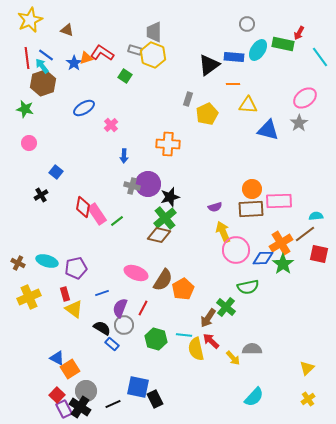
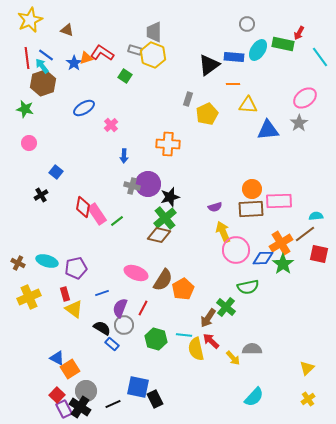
blue triangle at (268, 130): rotated 20 degrees counterclockwise
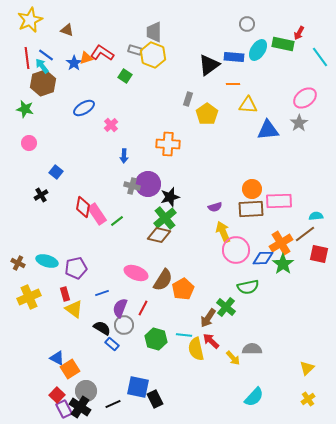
yellow pentagon at (207, 114): rotated 10 degrees counterclockwise
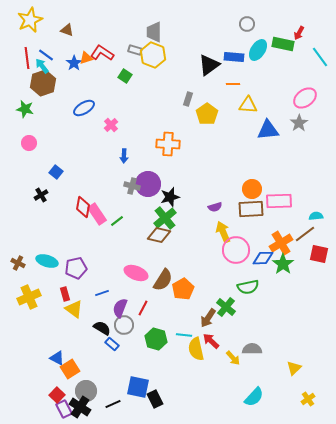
yellow triangle at (307, 368): moved 13 px left
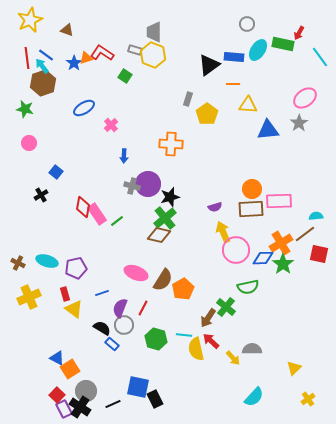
orange cross at (168, 144): moved 3 px right
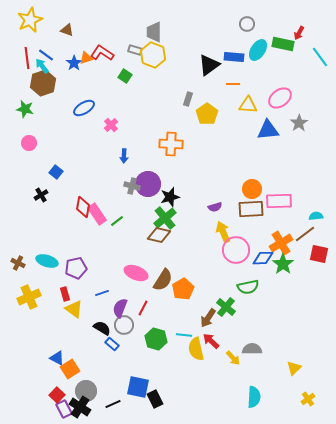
pink ellipse at (305, 98): moved 25 px left
cyan semicircle at (254, 397): rotated 40 degrees counterclockwise
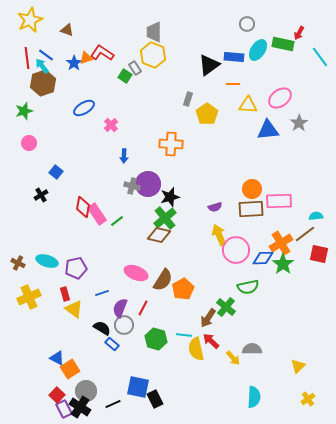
gray rectangle at (135, 50): moved 18 px down; rotated 40 degrees clockwise
green star at (25, 109): moved 1 px left, 2 px down; rotated 30 degrees counterclockwise
yellow arrow at (223, 232): moved 4 px left, 3 px down
yellow triangle at (294, 368): moved 4 px right, 2 px up
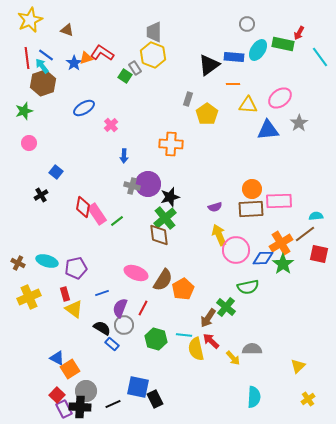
brown diamond at (159, 235): rotated 70 degrees clockwise
black cross at (80, 407): rotated 30 degrees counterclockwise
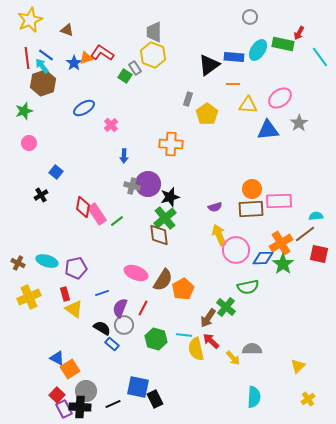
gray circle at (247, 24): moved 3 px right, 7 px up
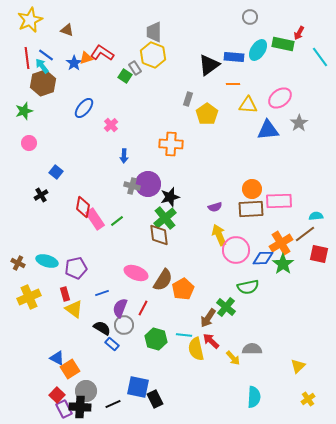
blue ellipse at (84, 108): rotated 20 degrees counterclockwise
pink rectangle at (97, 214): moved 2 px left, 5 px down
